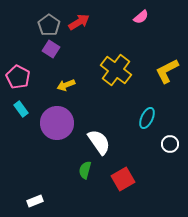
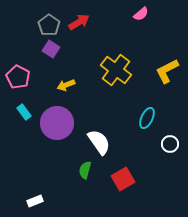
pink semicircle: moved 3 px up
cyan rectangle: moved 3 px right, 3 px down
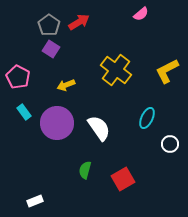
white semicircle: moved 14 px up
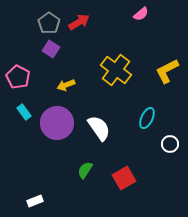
gray pentagon: moved 2 px up
green semicircle: rotated 18 degrees clockwise
red square: moved 1 px right, 1 px up
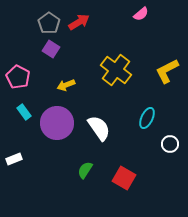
red square: rotated 30 degrees counterclockwise
white rectangle: moved 21 px left, 42 px up
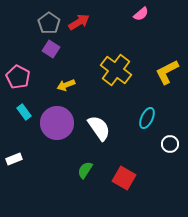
yellow L-shape: moved 1 px down
